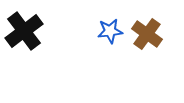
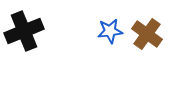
black cross: rotated 15 degrees clockwise
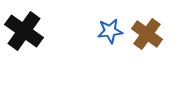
black cross: rotated 33 degrees counterclockwise
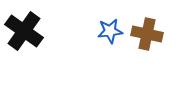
brown cross: rotated 24 degrees counterclockwise
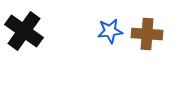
brown cross: rotated 8 degrees counterclockwise
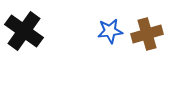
brown cross: rotated 20 degrees counterclockwise
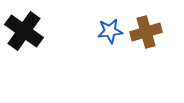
brown cross: moved 1 px left, 2 px up
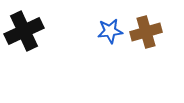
black cross: rotated 30 degrees clockwise
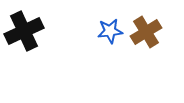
brown cross: rotated 16 degrees counterclockwise
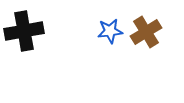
black cross: rotated 15 degrees clockwise
